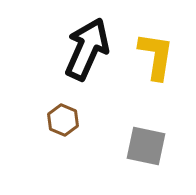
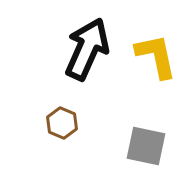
yellow L-shape: rotated 21 degrees counterclockwise
brown hexagon: moved 1 px left, 3 px down
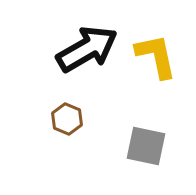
black arrow: rotated 36 degrees clockwise
brown hexagon: moved 5 px right, 4 px up
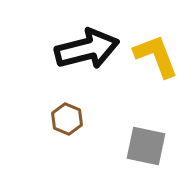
black arrow: rotated 16 degrees clockwise
yellow L-shape: rotated 9 degrees counterclockwise
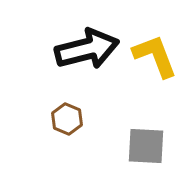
yellow L-shape: moved 1 px left
gray square: rotated 9 degrees counterclockwise
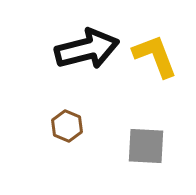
brown hexagon: moved 7 px down
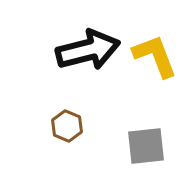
black arrow: moved 1 px right, 1 px down
gray square: rotated 9 degrees counterclockwise
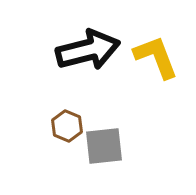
yellow L-shape: moved 1 px right, 1 px down
gray square: moved 42 px left
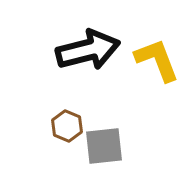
yellow L-shape: moved 1 px right, 3 px down
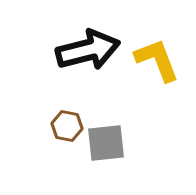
brown hexagon: rotated 12 degrees counterclockwise
gray square: moved 2 px right, 3 px up
